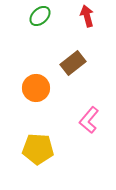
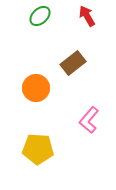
red arrow: rotated 15 degrees counterclockwise
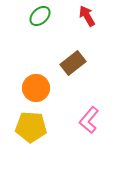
yellow pentagon: moved 7 px left, 22 px up
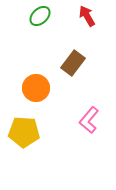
brown rectangle: rotated 15 degrees counterclockwise
yellow pentagon: moved 7 px left, 5 px down
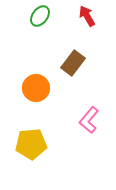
green ellipse: rotated 10 degrees counterclockwise
yellow pentagon: moved 7 px right, 12 px down; rotated 8 degrees counterclockwise
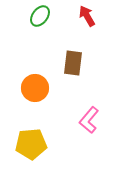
brown rectangle: rotated 30 degrees counterclockwise
orange circle: moved 1 px left
